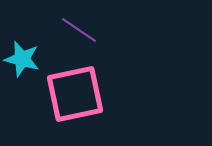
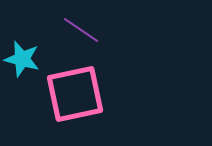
purple line: moved 2 px right
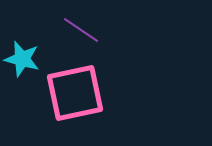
pink square: moved 1 px up
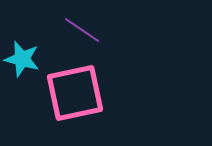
purple line: moved 1 px right
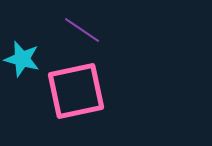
pink square: moved 1 px right, 2 px up
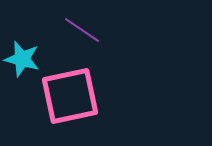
pink square: moved 6 px left, 5 px down
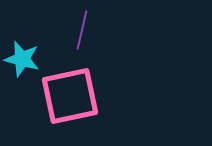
purple line: rotated 69 degrees clockwise
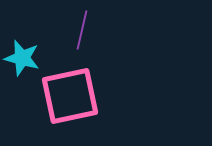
cyan star: moved 1 px up
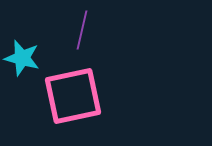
pink square: moved 3 px right
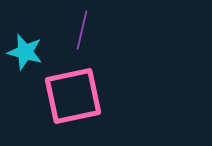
cyan star: moved 3 px right, 6 px up
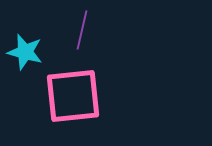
pink square: rotated 6 degrees clockwise
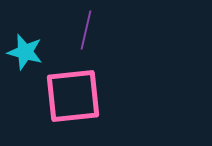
purple line: moved 4 px right
